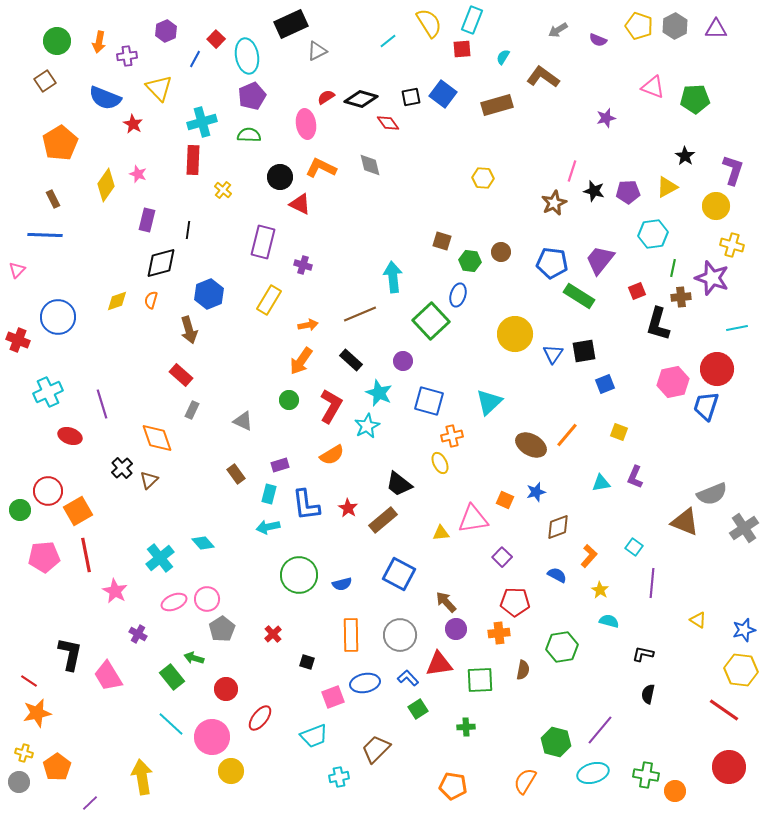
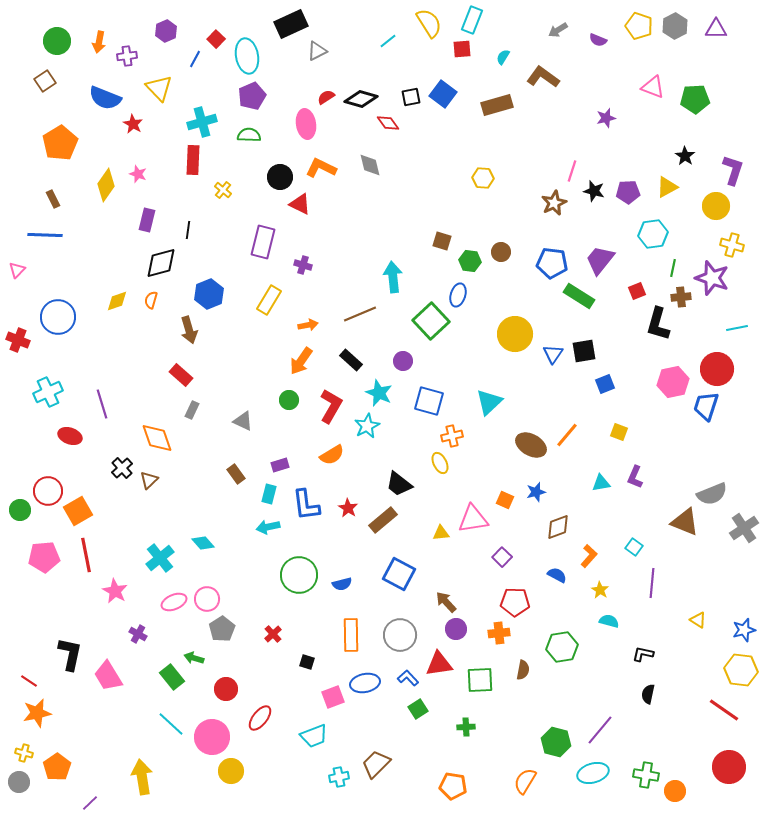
brown trapezoid at (376, 749): moved 15 px down
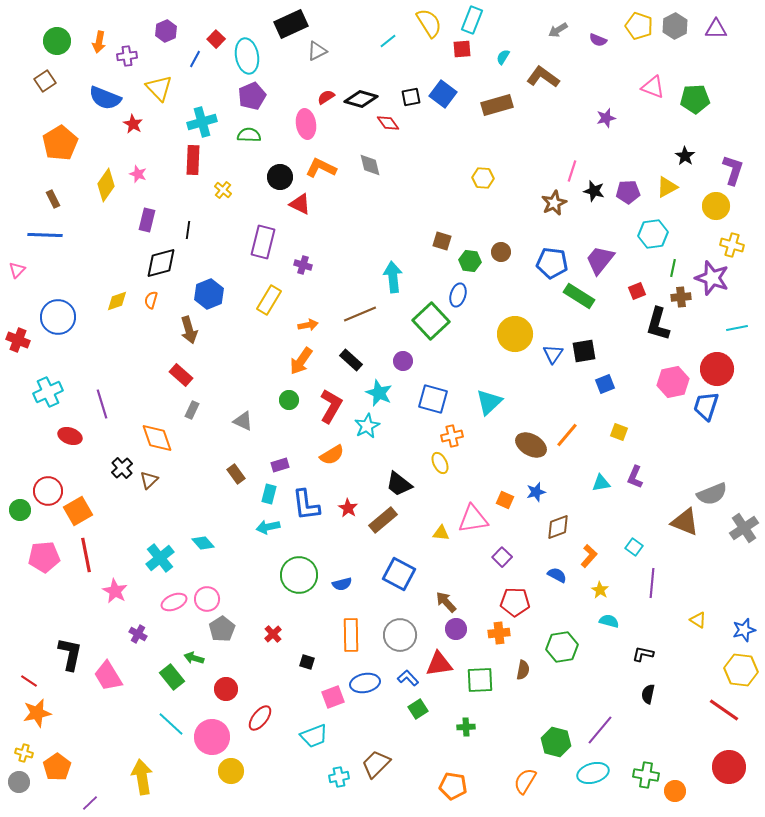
blue square at (429, 401): moved 4 px right, 2 px up
yellow triangle at (441, 533): rotated 12 degrees clockwise
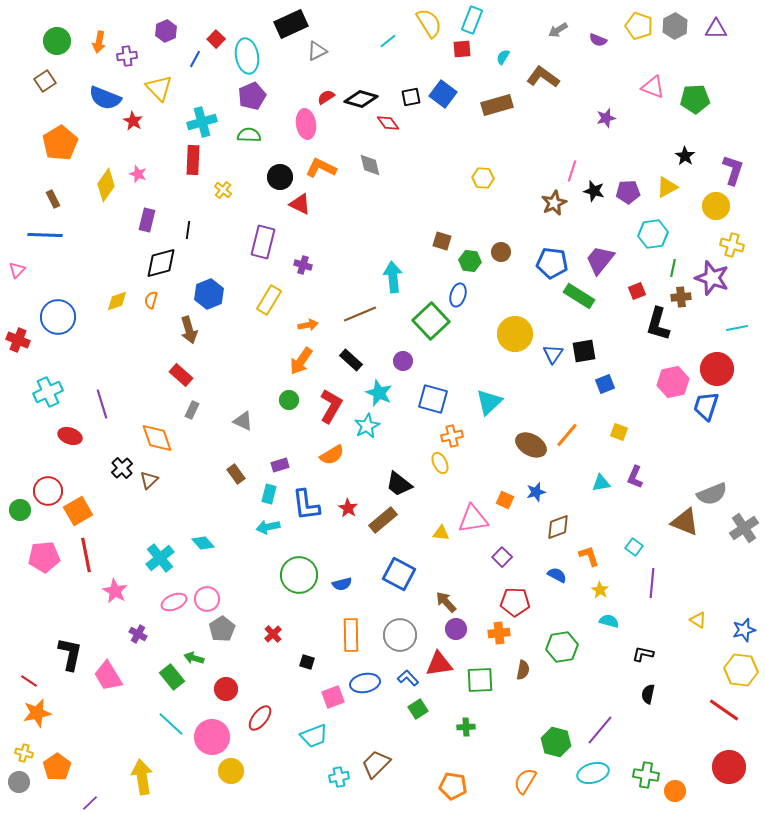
red star at (133, 124): moved 3 px up
orange L-shape at (589, 556): rotated 60 degrees counterclockwise
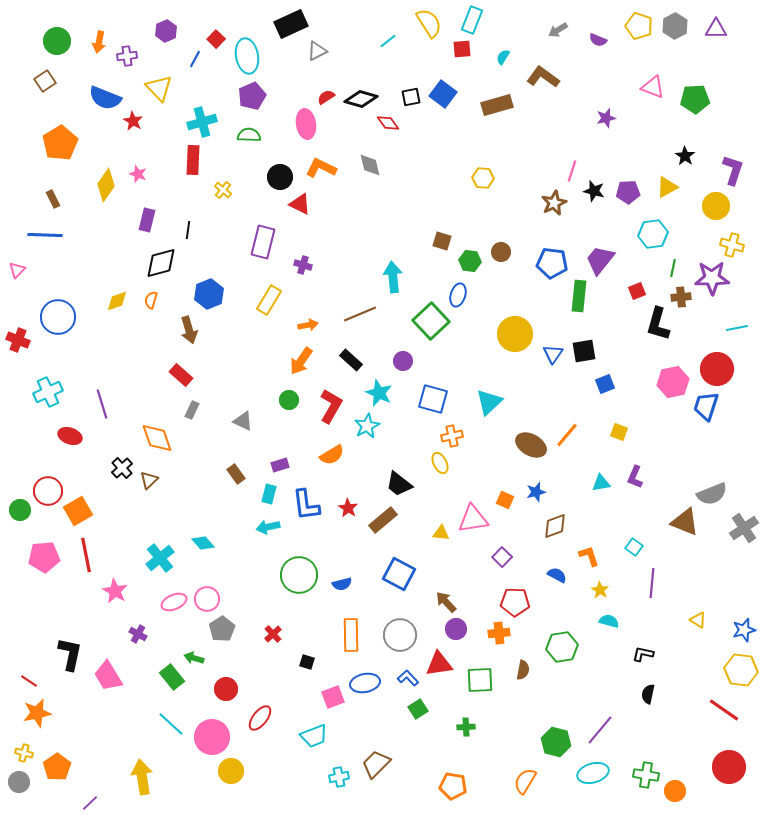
purple star at (712, 278): rotated 20 degrees counterclockwise
green rectangle at (579, 296): rotated 64 degrees clockwise
brown diamond at (558, 527): moved 3 px left, 1 px up
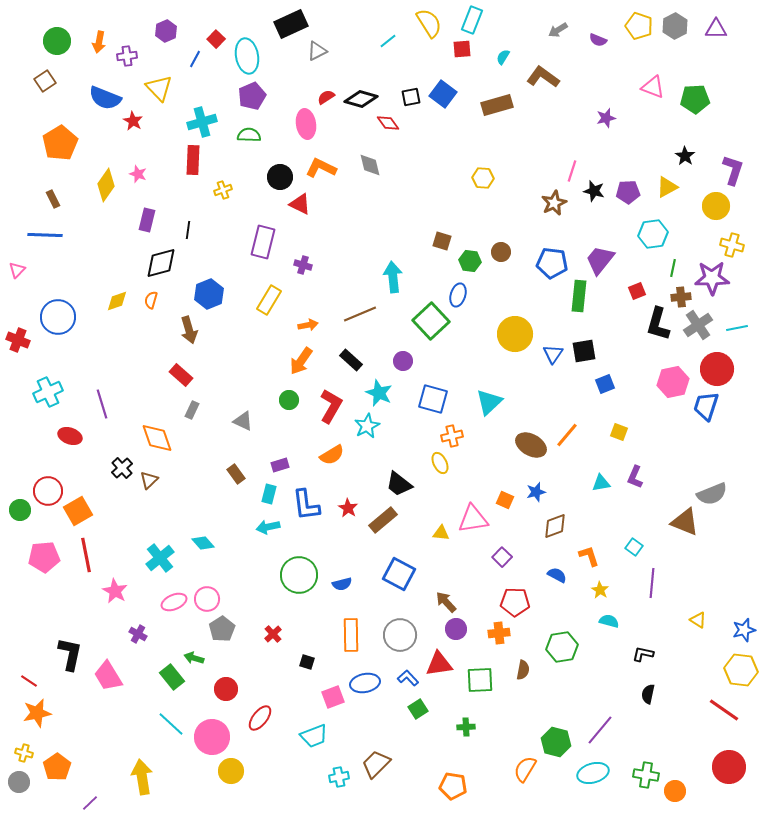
yellow cross at (223, 190): rotated 30 degrees clockwise
gray cross at (744, 528): moved 46 px left, 203 px up
orange semicircle at (525, 781): moved 12 px up
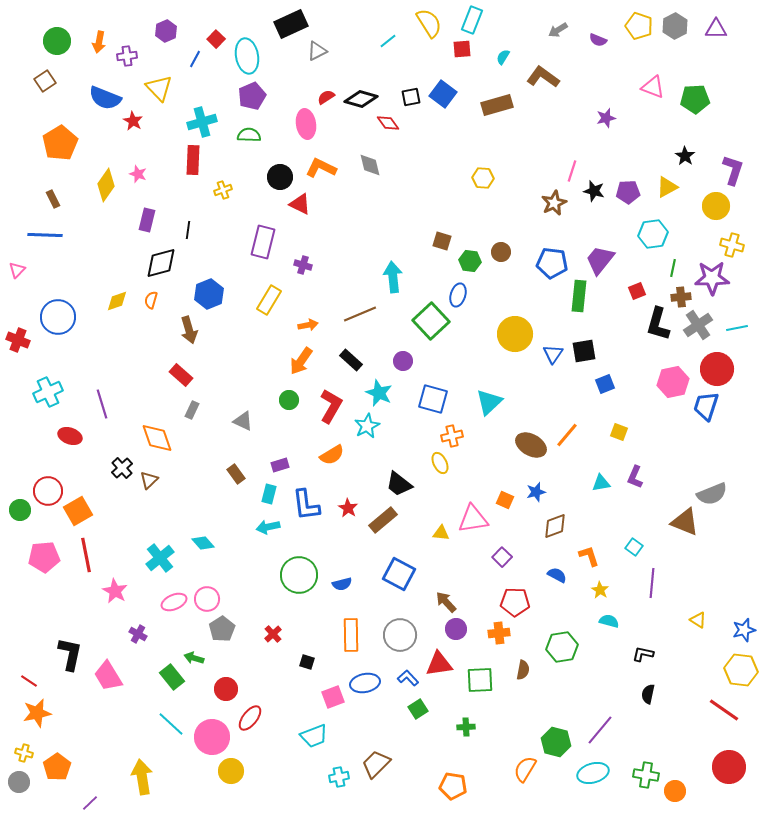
red ellipse at (260, 718): moved 10 px left
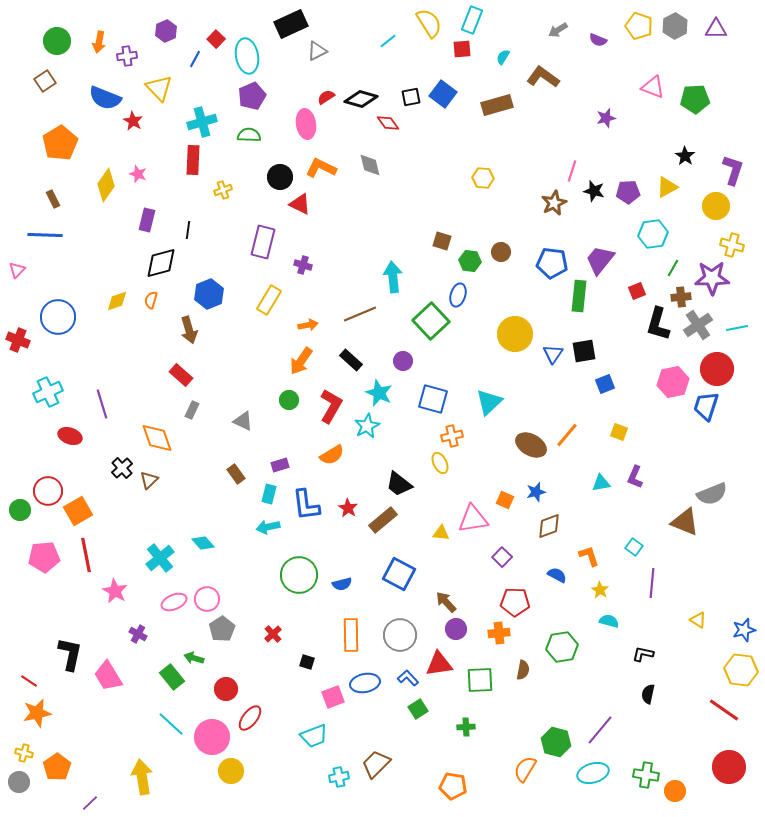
green line at (673, 268): rotated 18 degrees clockwise
brown diamond at (555, 526): moved 6 px left
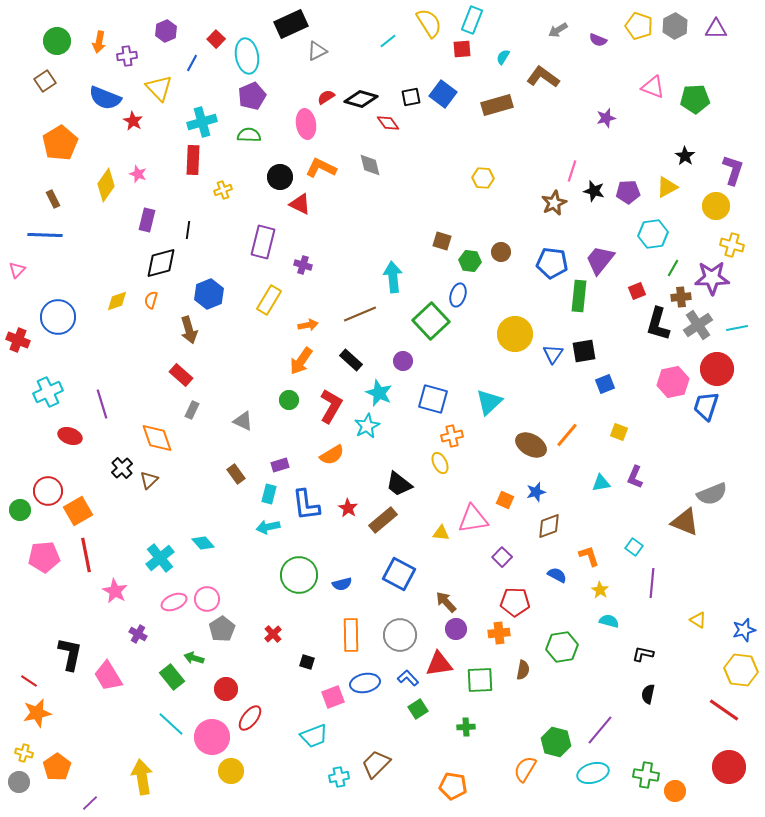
blue line at (195, 59): moved 3 px left, 4 px down
